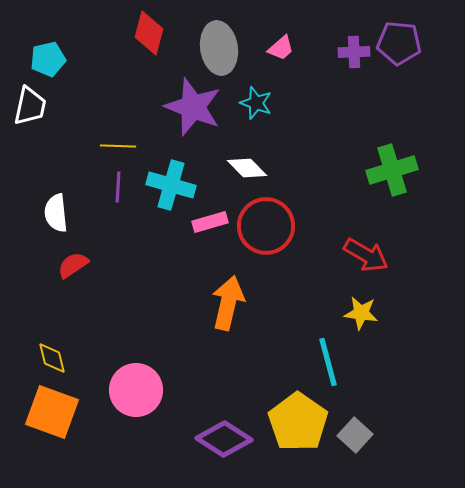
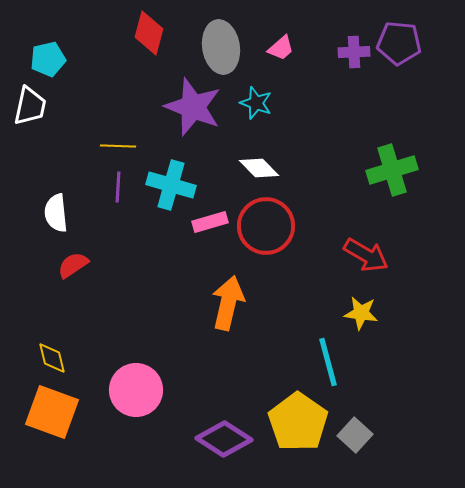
gray ellipse: moved 2 px right, 1 px up
white diamond: moved 12 px right
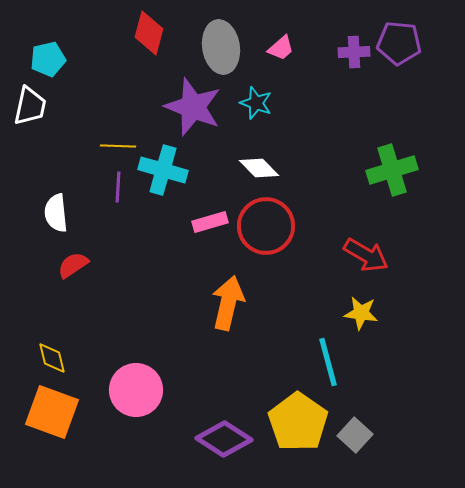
cyan cross: moved 8 px left, 15 px up
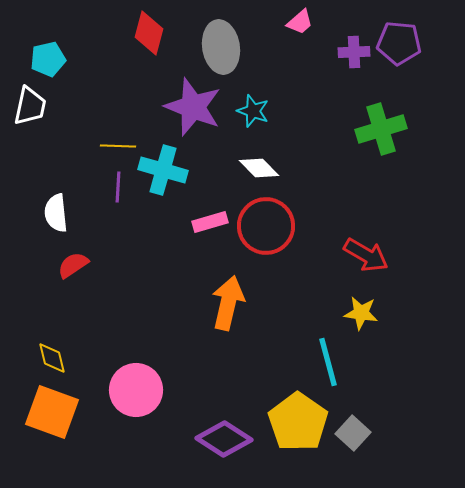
pink trapezoid: moved 19 px right, 26 px up
cyan star: moved 3 px left, 8 px down
green cross: moved 11 px left, 41 px up
gray square: moved 2 px left, 2 px up
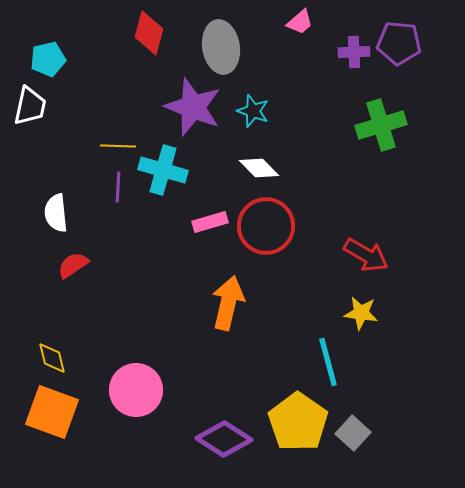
green cross: moved 4 px up
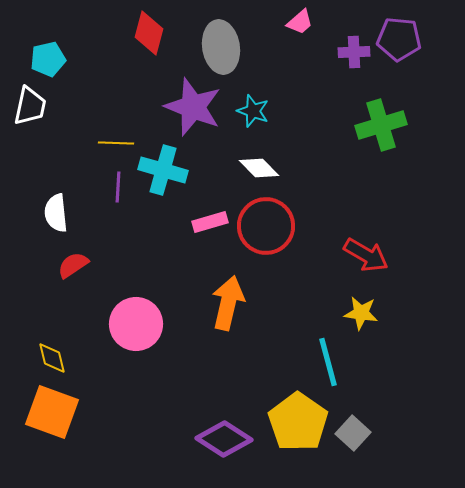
purple pentagon: moved 4 px up
yellow line: moved 2 px left, 3 px up
pink circle: moved 66 px up
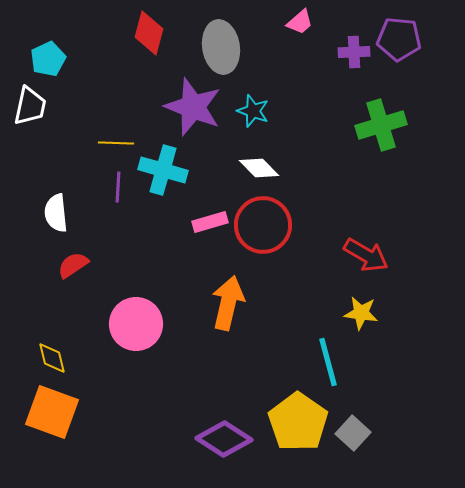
cyan pentagon: rotated 12 degrees counterclockwise
red circle: moved 3 px left, 1 px up
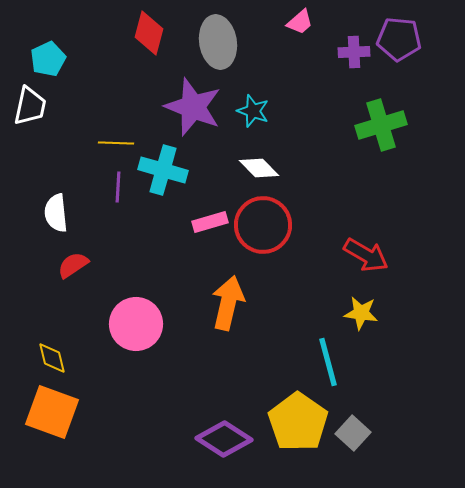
gray ellipse: moved 3 px left, 5 px up
